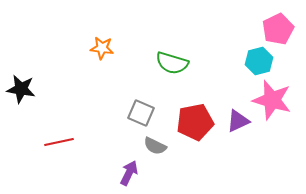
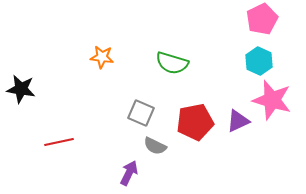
pink pentagon: moved 16 px left, 10 px up
orange star: moved 9 px down
cyan hexagon: rotated 20 degrees counterclockwise
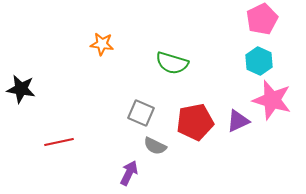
orange star: moved 13 px up
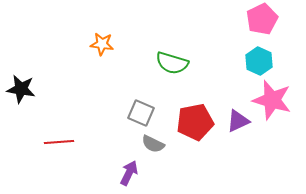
red line: rotated 8 degrees clockwise
gray semicircle: moved 2 px left, 2 px up
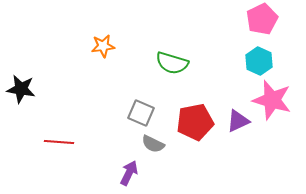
orange star: moved 1 px right, 2 px down; rotated 15 degrees counterclockwise
red line: rotated 8 degrees clockwise
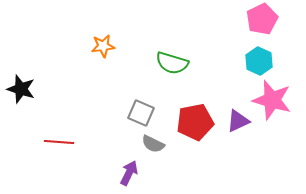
black star: rotated 8 degrees clockwise
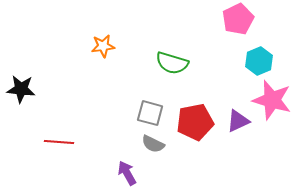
pink pentagon: moved 24 px left
cyan hexagon: rotated 12 degrees clockwise
black star: rotated 12 degrees counterclockwise
gray square: moved 9 px right; rotated 8 degrees counterclockwise
purple arrow: moved 2 px left; rotated 55 degrees counterclockwise
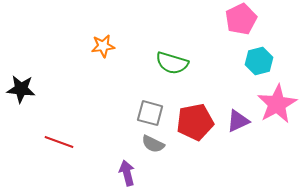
pink pentagon: moved 3 px right
cyan hexagon: rotated 8 degrees clockwise
pink star: moved 5 px right, 4 px down; rotated 27 degrees clockwise
red line: rotated 16 degrees clockwise
purple arrow: rotated 15 degrees clockwise
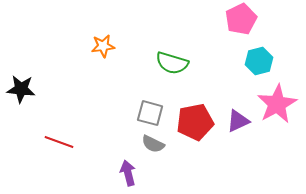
purple arrow: moved 1 px right
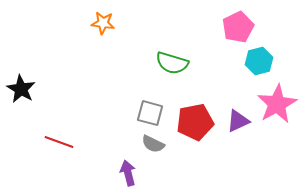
pink pentagon: moved 3 px left, 8 px down
orange star: moved 23 px up; rotated 15 degrees clockwise
black star: rotated 24 degrees clockwise
